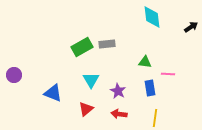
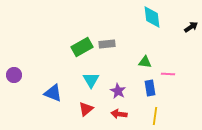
yellow line: moved 2 px up
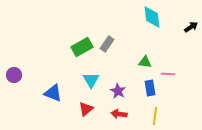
gray rectangle: rotated 49 degrees counterclockwise
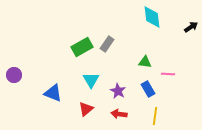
blue rectangle: moved 2 px left, 1 px down; rotated 21 degrees counterclockwise
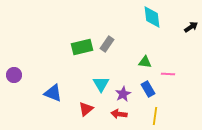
green rectangle: rotated 15 degrees clockwise
cyan triangle: moved 10 px right, 4 px down
purple star: moved 5 px right, 3 px down; rotated 14 degrees clockwise
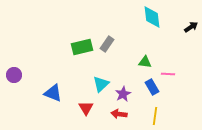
cyan triangle: rotated 18 degrees clockwise
blue rectangle: moved 4 px right, 2 px up
red triangle: moved 1 px up; rotated 21 degrees counterclockwise
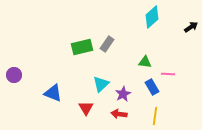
cyan diamond: rotated 55 degrees clockwise
